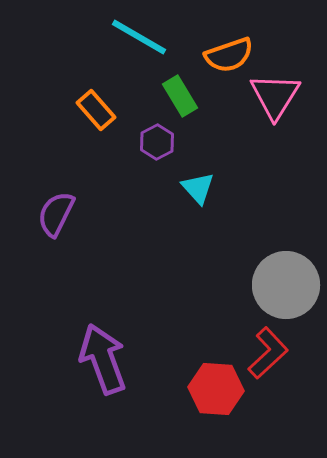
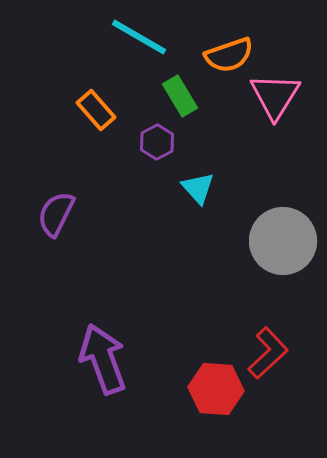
gray circle: moved 3 px left, 44 px up
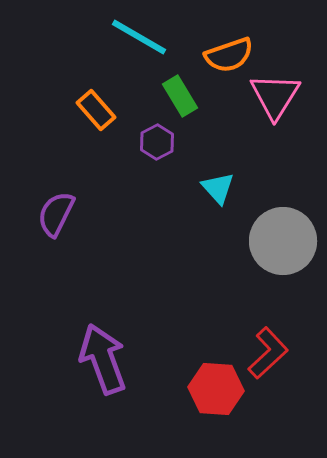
cyan triangle: moved 20 px right
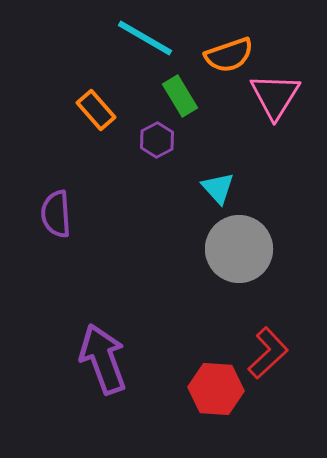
cyan line: moved 6 px right, 1 px down
purple hexagon: moved 2 px up
purple semicircle: rotated 30 degrees counterclockwise
gray circle: moved 44 px left, 8 px down
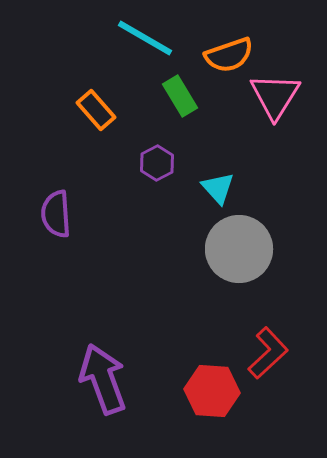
purple hexagon: moved 23 px down
purple arrow: moved 20 px down
red hexagon: moved 4 px left, 2 px down
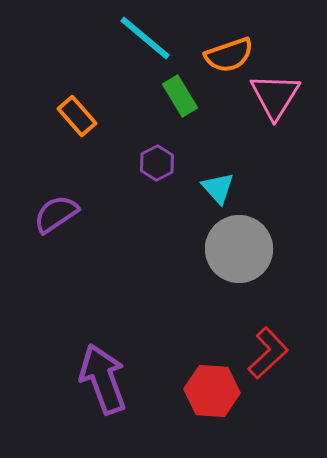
cyan line: rotated 10 degrees clockwise
orange rectangle: moved 19 px left, 6 px down
purple semicircle: rotated 60 degrees clockwise
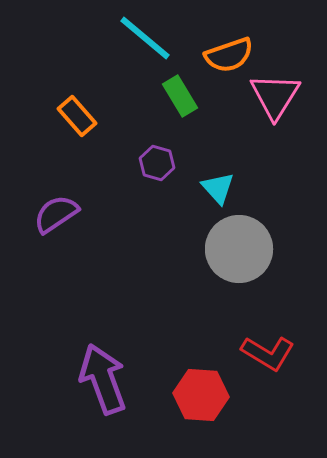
purple hexagon: rotated 16 degrees counterclockwise
red L-shape: rotated 74 degrees clockwise
red hexagon: moved 11 px left, 4 px down
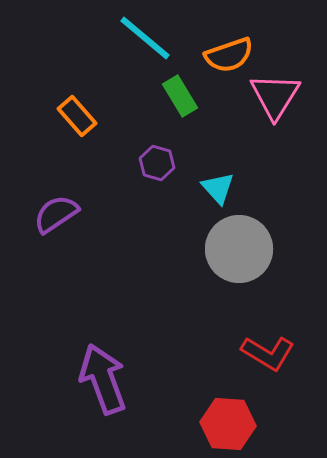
red hexagon: moved 27 px right, 29 px down
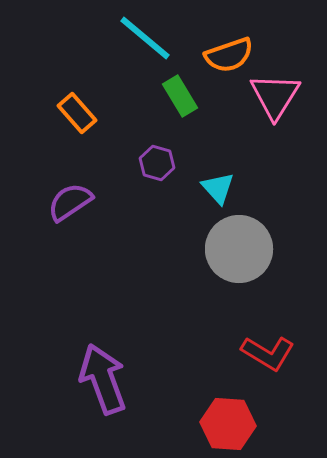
orange rectangle: moved 3 px up
purple semicircle: moved 14 px right, 12 px up
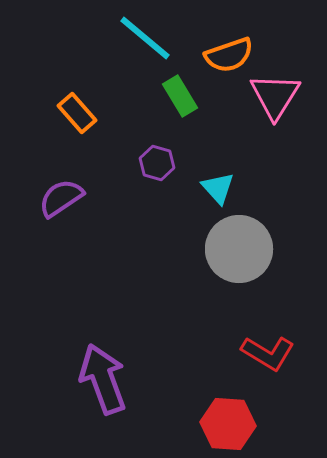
purple semicircle: moved 9 px left, 4 px up
